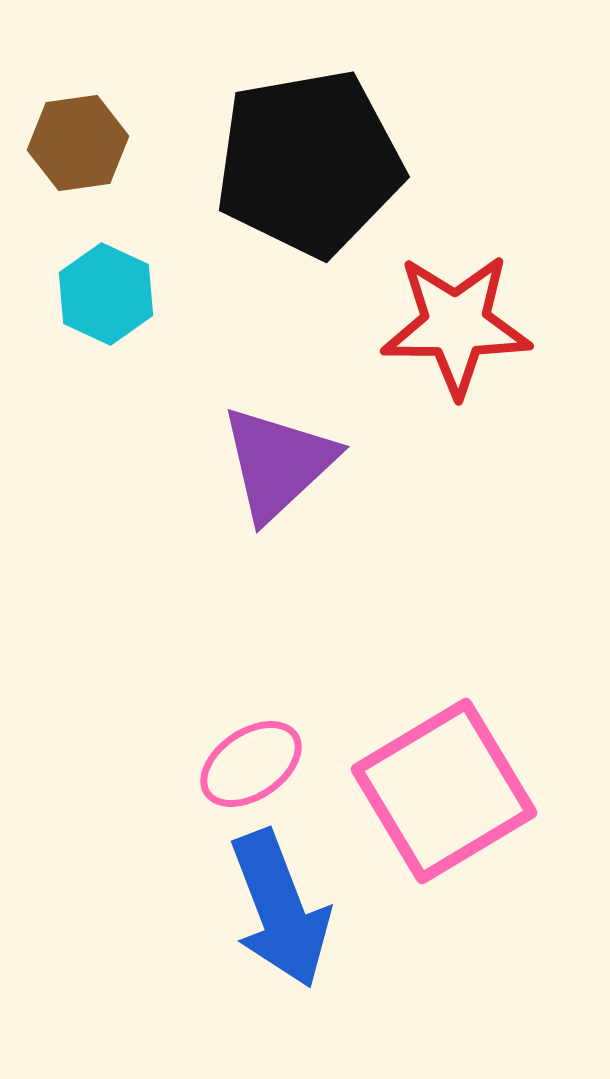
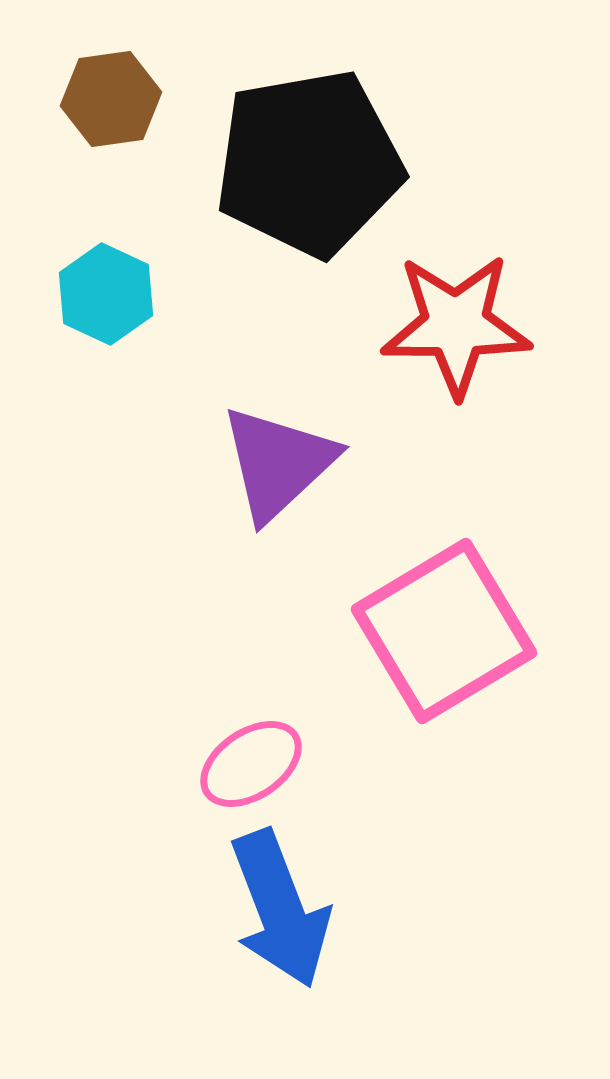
brown hexagon: moved 33 px right, 44 px up
pink square: moved 160 px up
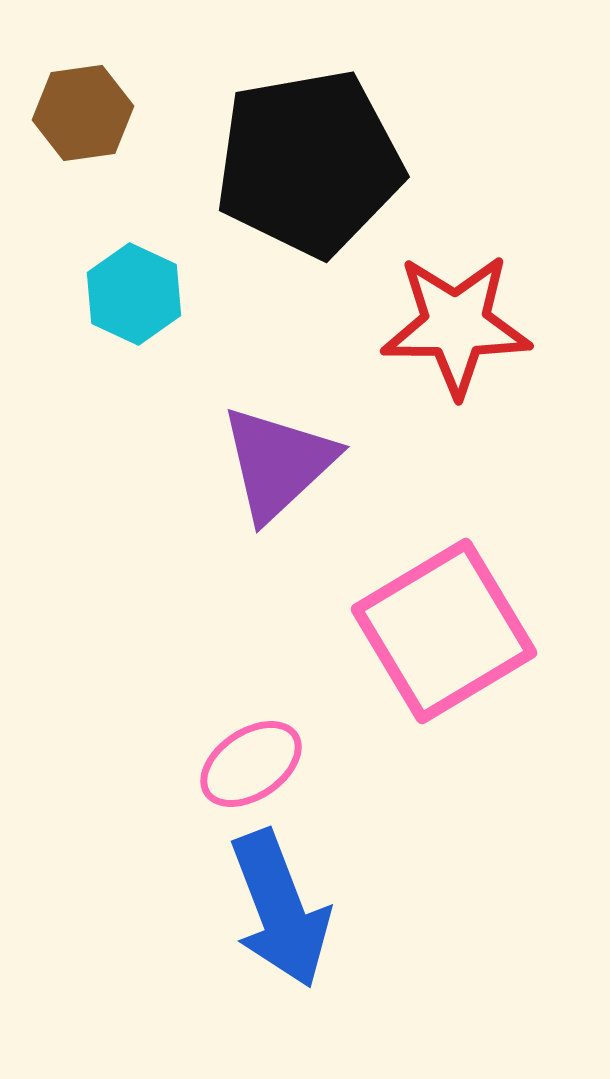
brown hexagon: moved 28 px left, 14 px down
cyan hexagon: moved 28 px right
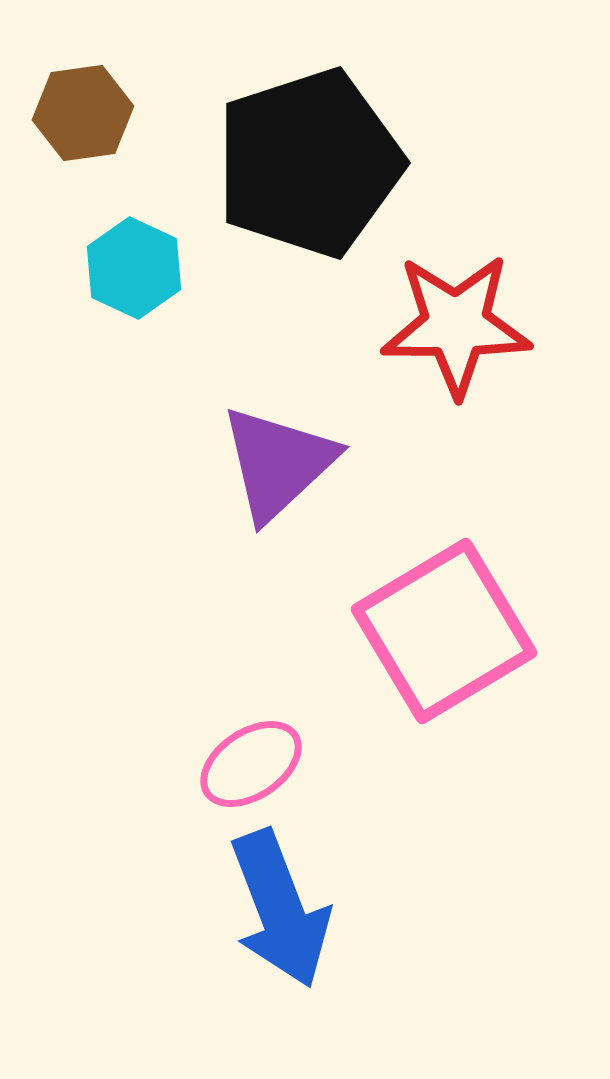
black pentagon: rotated 8 degrees counterclockwise
cyan hexagon: moved 26 px up
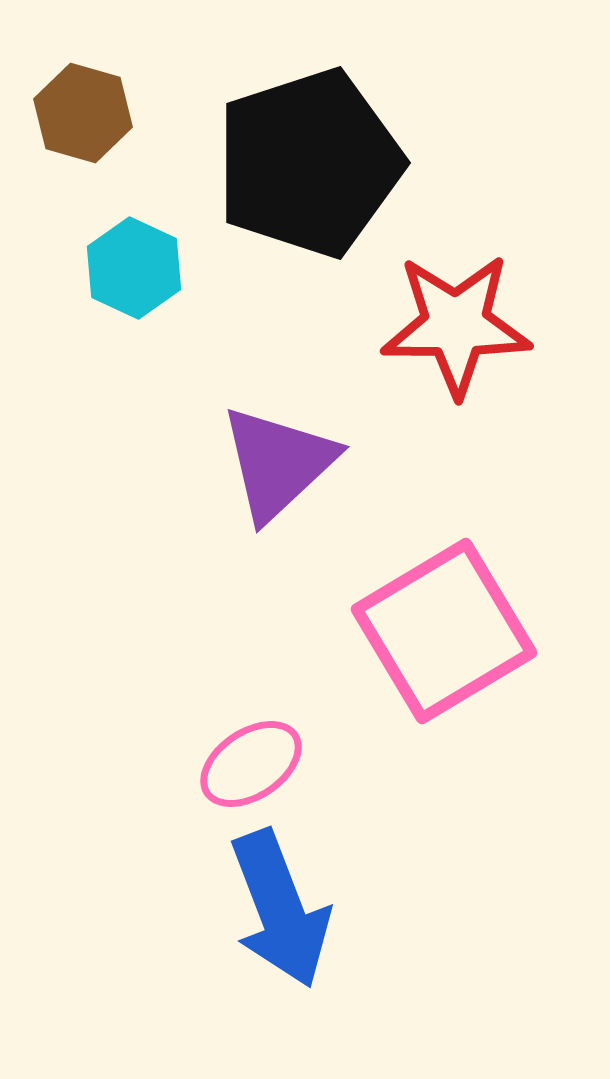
brown hexagon: rotated 24 degrees clockwise
